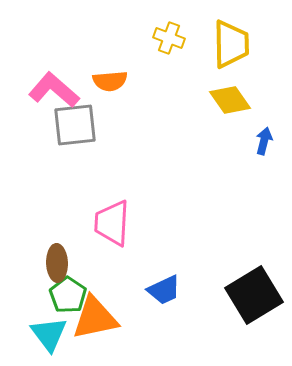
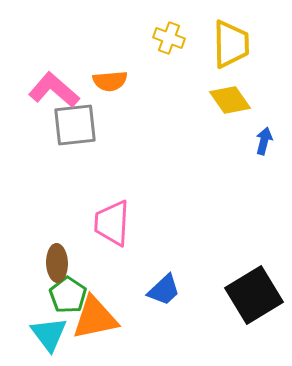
blue trapezoid: rotated 18 degrees counterclockwise
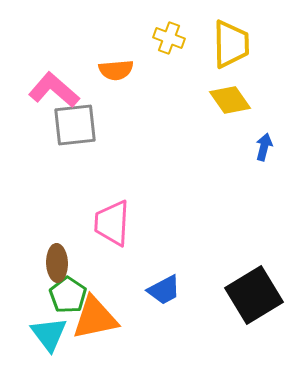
orange semicircle: moved 6 px right, 11 px up
blue arrow: moved 6 px down
blue trapezoid: rotated 15 degrees clockwise
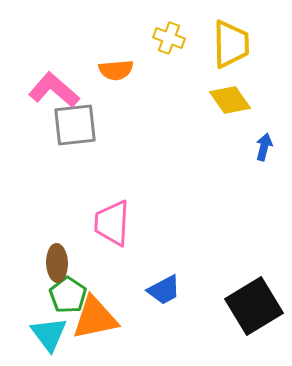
black square: moved 11 px down
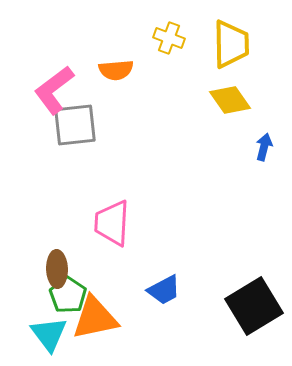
pink L-shape: rotated 78 degrees counterclockwise
brown ellipse: moved 6 px down
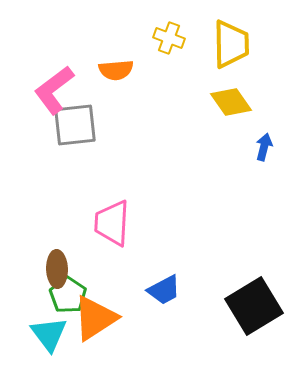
yellow diamond: moved 1 px right, 2 px down
orange triangle: rotated 21 degrees counterclockwise
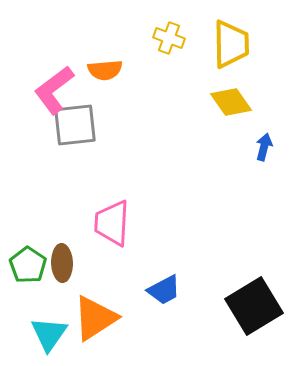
orange semicircle: moved 11 px left
brown ellipse: moved 5 px right, 6 px up
green pentagon: moved 40 px left, 30 px up
cyan triangle: rotated 12 degrees clockwise
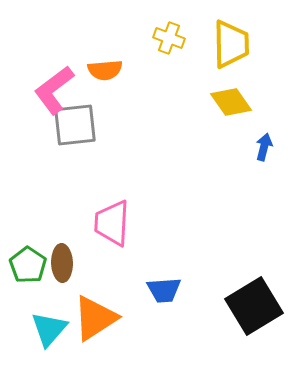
blue trapezoid: rotated 24 degrees clockwise
cyan triangle: moved 5 px up; rotated 6 degrees clockwise
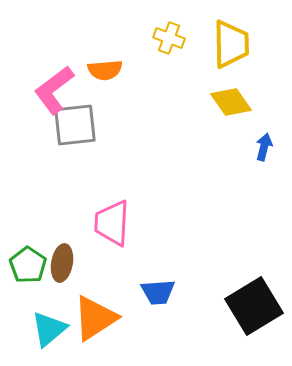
brown ellipse: rotated 12 degrees clockwise
blue trapezoid: moved 6 px left, 2 px down
cyan triangle: rotated 9 degrees clockwise
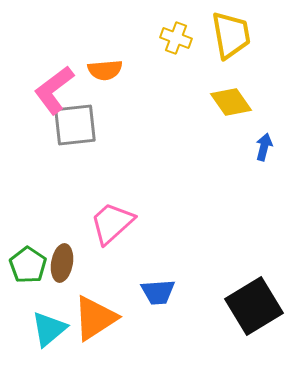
yellow cross: moved 7 px right
yellow trapezoid: moved 9 px up; rotated 9 degrees counterclockwise
pink trapezoid: rotated 45 degrees clockwise
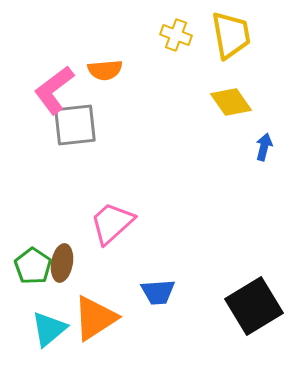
yellow cross: moved 3 px up
green pentagon: moved 5 px right, 1 px down
